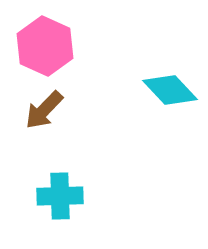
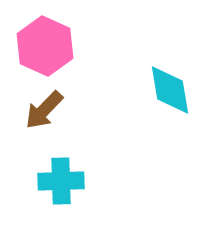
cyan diamond: rotated 34 degrees clockwise
cyan cross: moved 1 px right, 15 px up
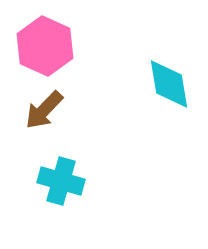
cyan diamond: moved 1 px left, 6 px up
cyan cross: rotated 18 degrees clockwise
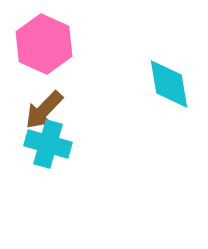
pink hexagon: moved 1 px left, 2 px up
cyan cross: moved 13 px left, 37 px up
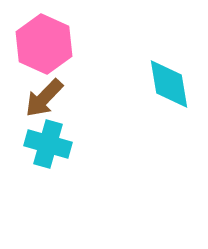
brown arrow: moved 12 px up
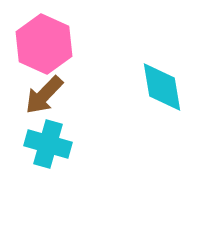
cyan diamond: moved 7 px left, 3 px down
brown arrow: moved 3 px up
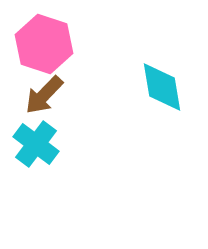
pink hexagon: rotated 6 degrees counterclockwise
cyan cross: moved 12 px left; rotated 21 degrees clockwise
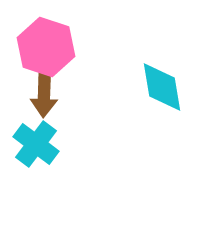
pink hexagon: moved 2 px right, 3 px down
brown arrow: rotated 42 degrees counterclockwise
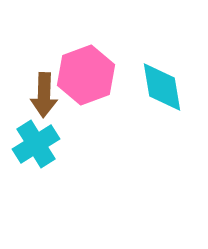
pink hexagon: moved 40 px right, 28 px down; rotated 22 degrees clockwise
cyan cross: rotated 21 degrees clockwise
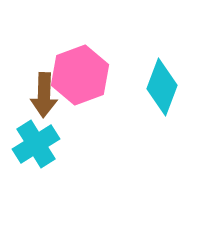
pink hexagon: moved 6 px left
cyan diamond: rotated 30 degrees clockwise
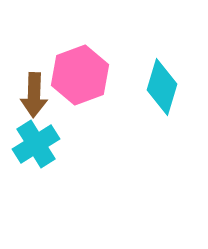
cyan diamond: rotated 4 degrees counterclockwise
brown arrow: moved 10 px left
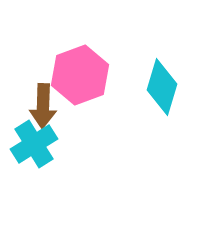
brown arrow: moved 9 px right, 11 px down
cyan cross: moved 2 px left
